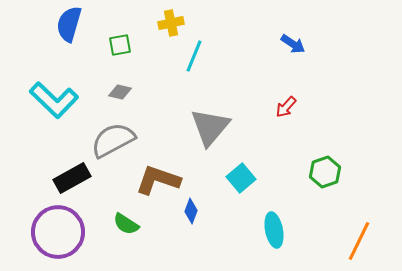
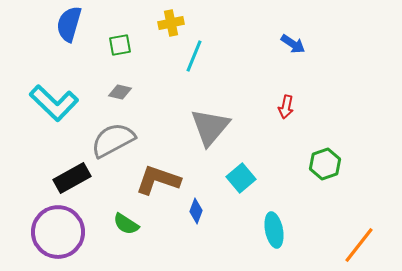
cyan L-shape: moved 3 px down
red arrow: rotated 30 degrees counterclockwise
green hexagon: moved 8 px up
blue diamond: moved 5 px right
orange line: moved 4 px down; rotated 12 degrees clockwise
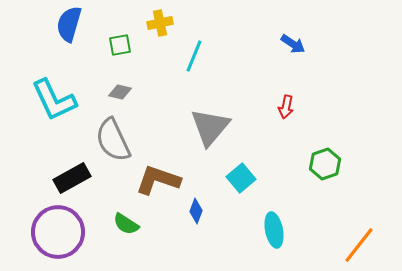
yellow cross: moved 11 px left
cyan L-shape: moved 3 px up; rotated 21 degrees clockwise
gray semicircle: rotated 87 degrees counterclockwise
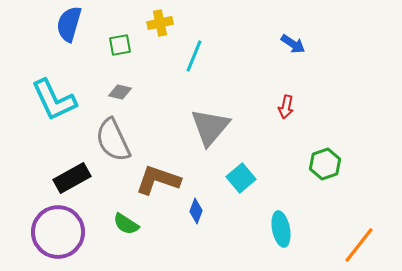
cyan ellipse: moved 7 px right, 1 px up
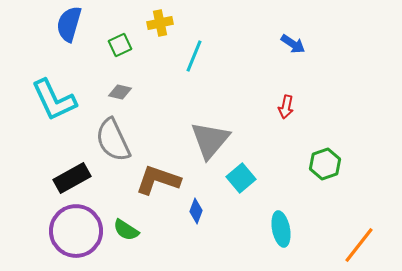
green square: rotated 15 degrees counterclockwise
gray triangle: moved 13 px down
green semicircle: moved 6 px down
purple circle: moved 18 px right, 1 px up
